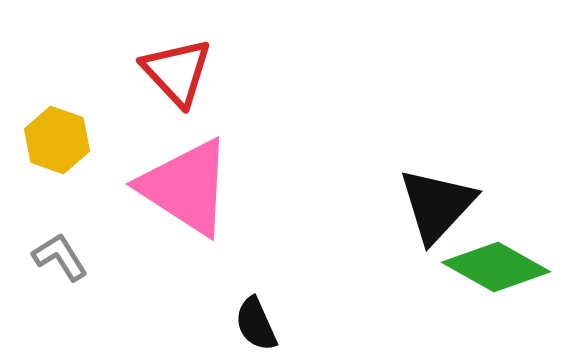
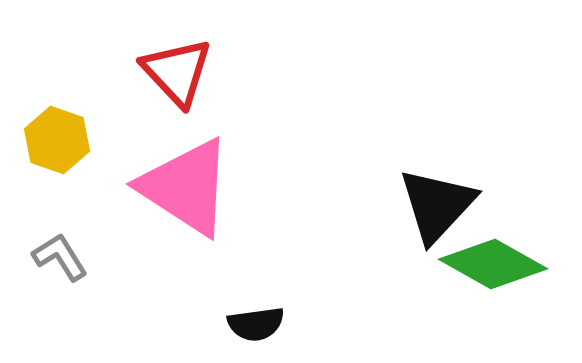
green diamond: moved 3 px left, 3 px up
black semicircle: rotated 74 degrees counterclockwise
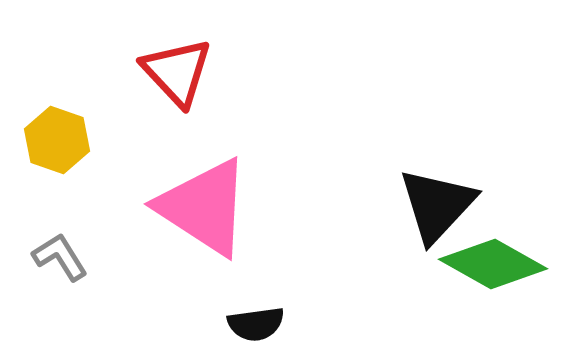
pink triangle: moved 18 px right, 20 px down
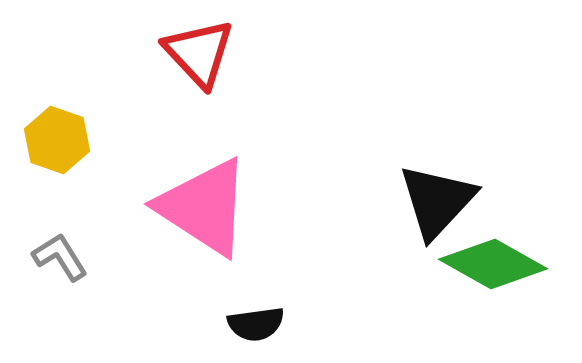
red triangle: moved 22 px right, 19 px up
black triangle: moved 4 px up
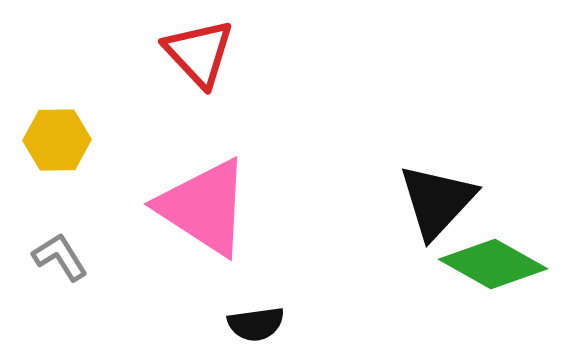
yellow hexagon: rotated 20 degrees counterclockwise
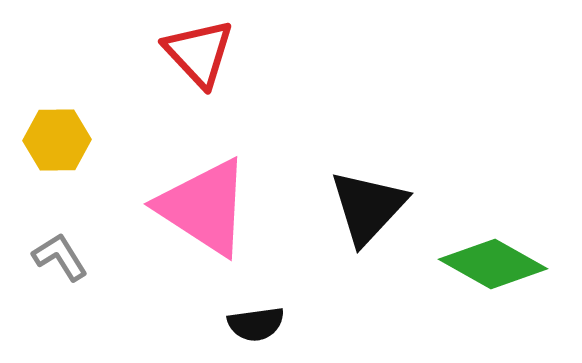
black triangle: moved 69 px left, 6 px down
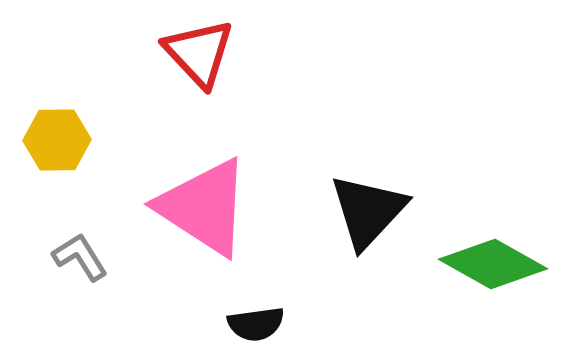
black triangle: moved 4 px down
gray L-shape: moved 20 px right
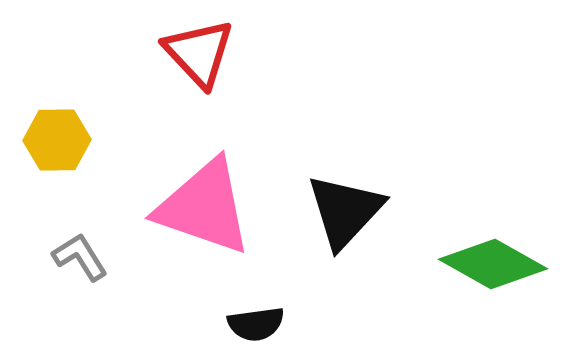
pink triangle: rotated 14 degrees counterclockwise
black triangle: moved 23 px left
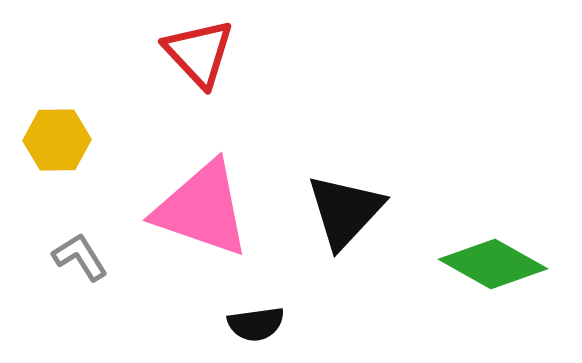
pink triangle: moved 2 px left, 2 px down
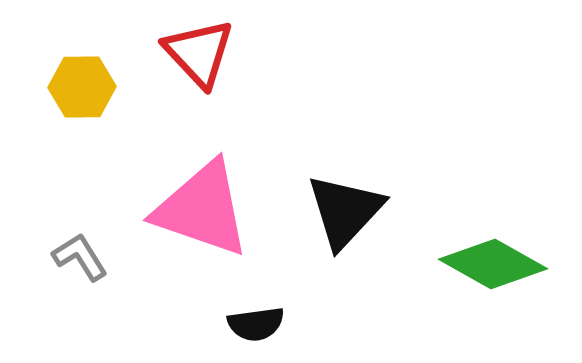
yellow hexagon: moved 25 px right, 53 px up
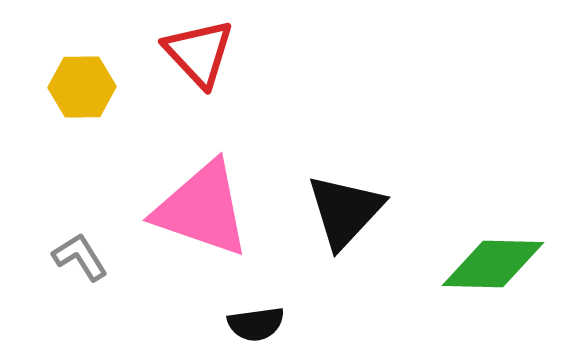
green diamond: rotated 28 degrees counterclockwise
